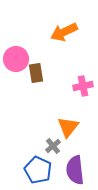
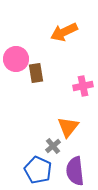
purple semicircle: moved 1 px down
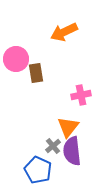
pink cross: moved 2 px left, 9 px down
purple semicircle: moved 3 px left, 20 px up
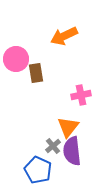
orange arrow: moved 4 px down
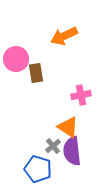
orange triangle: rotated 35 degrees counterclockwise
blue pentagon: moved 1 px up; rotated 8 degrees counterclockwise
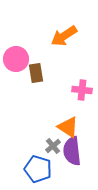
orange arrow: rotated 8 degrees counterclockwise
pink cross: moved 1 px right, 5 px up; rotated 18 degrees clockwise
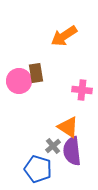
pink circle: moved 3 px right, 22 px down
